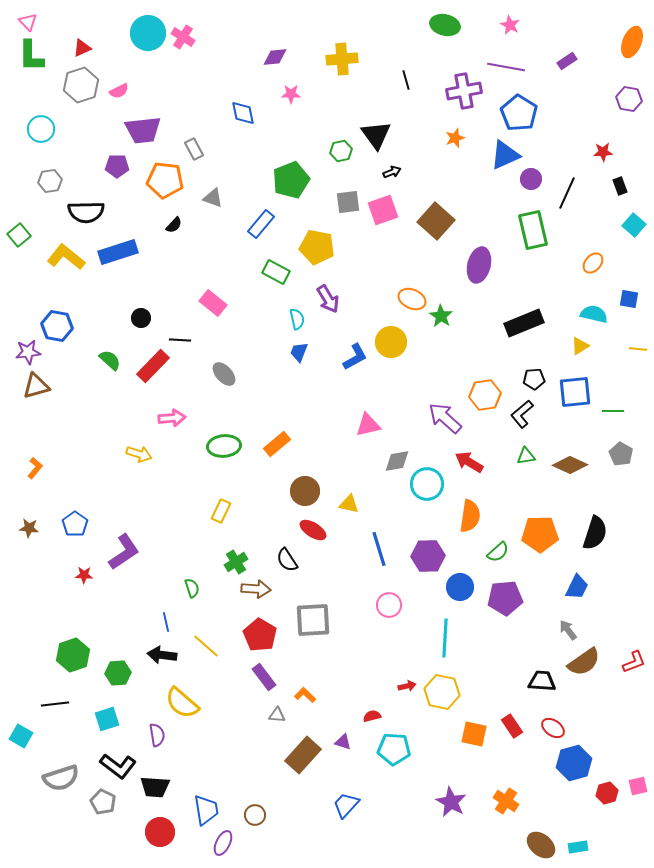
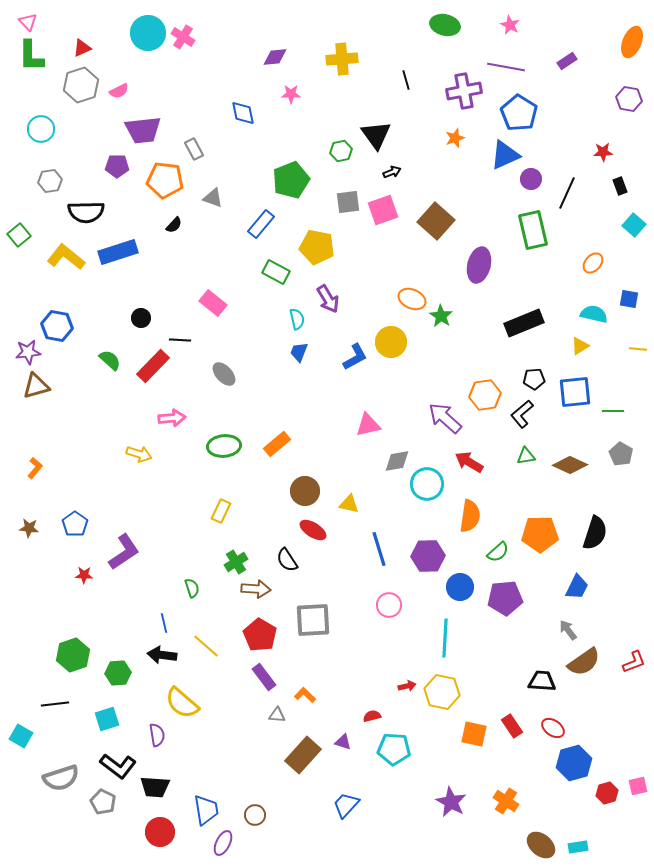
blue line at (166, 622): moved 2 px left, 1 px down
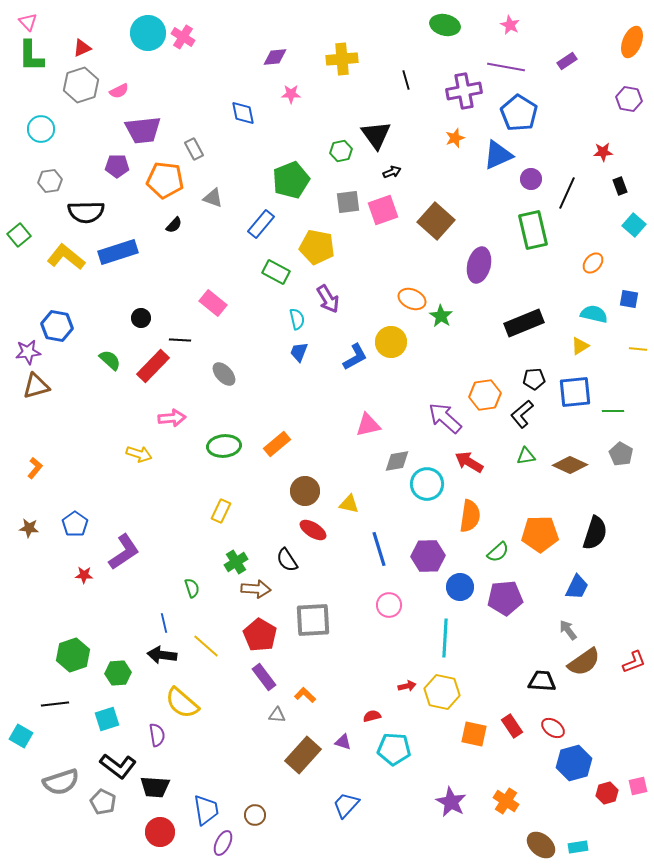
blue triangle at (505, 155): moved 7 px left
gray semicircle at (61, 778): moved 4 px down
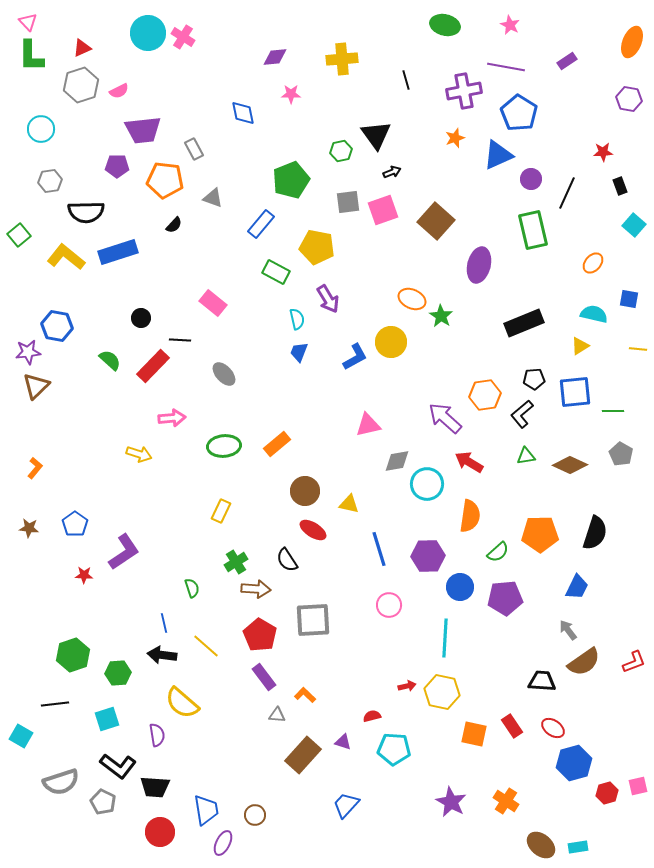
brown triangle at (36, 386): rotated 28 degrees counterclockwise
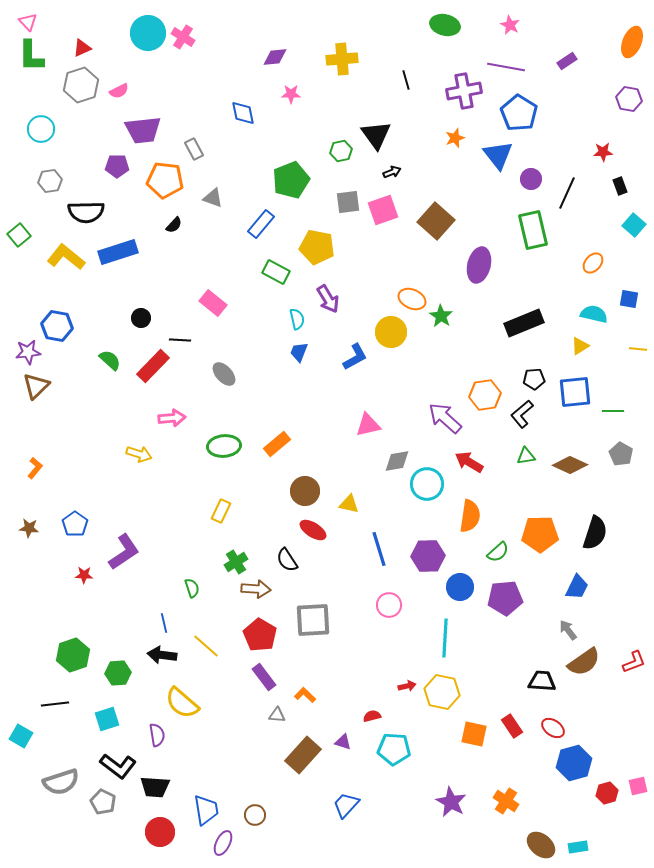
blue triangle at (498, 155): rotated 44 degrees counterclockwise
yellow circle at (391, 342): moved 10 px up
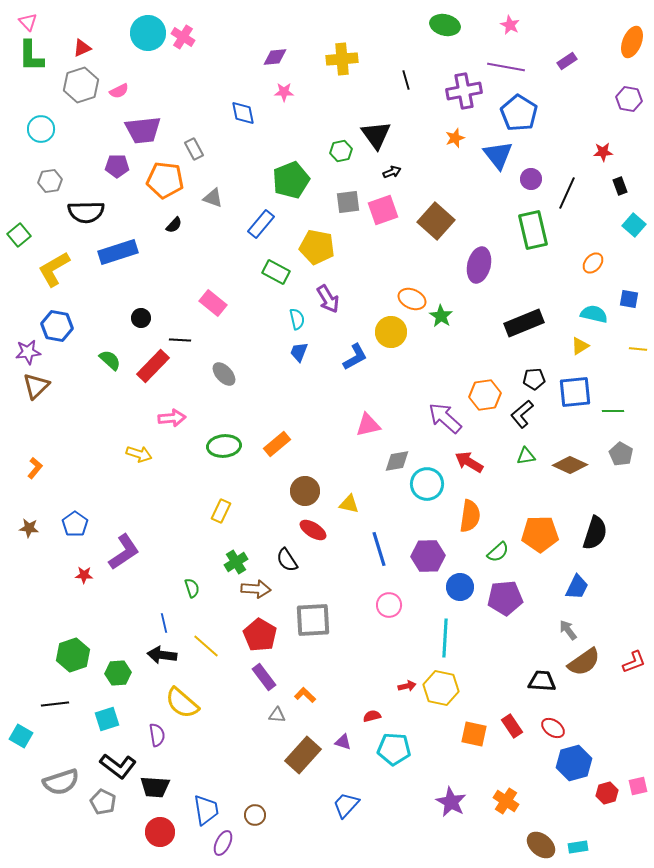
pink star at (291, 94): moved 7 px left, 2 px up
yellow L-shape at (66, 257): moved 12 px left, 12 px down; rotated 69 degrees counterclockwise
yellow hexagon at (442, 692): moved 1 px left, 4 px up
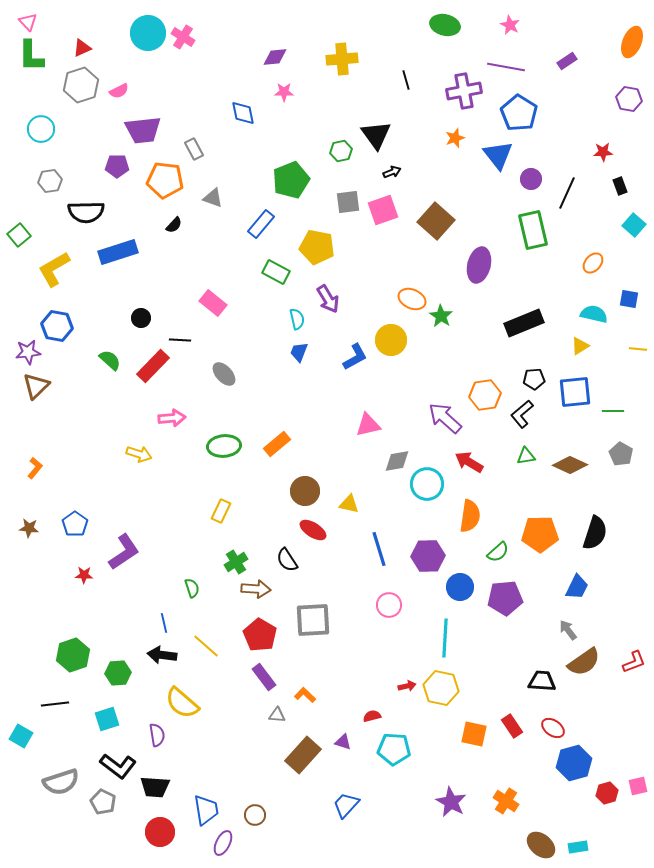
yellow circle at (391, 332): moved 8 px down
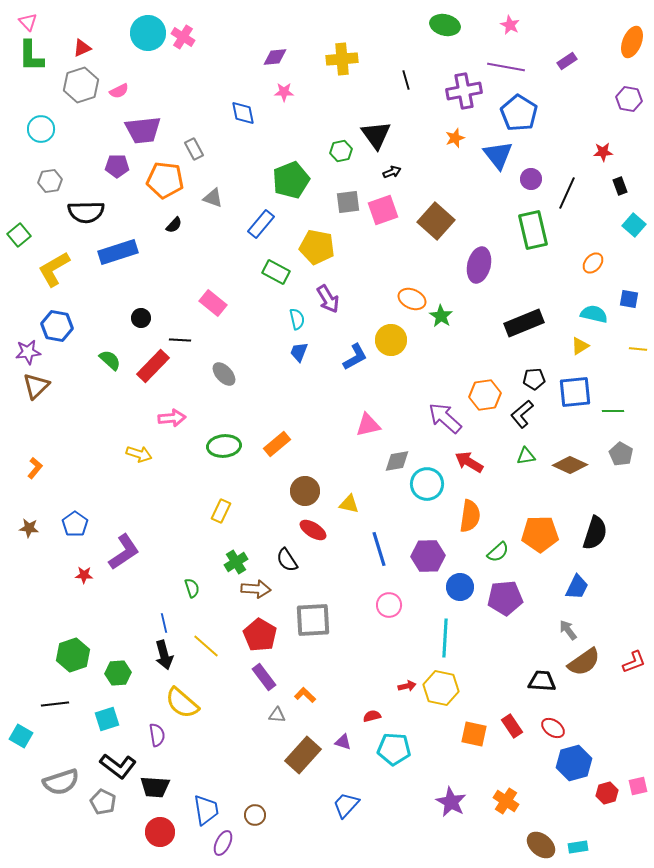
black arrow at (162, 655): moved 2 px right; rotated 112 degrees counterclockwise
